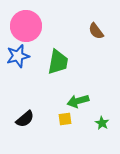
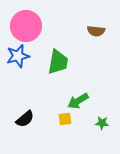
brown semicircle: rotated 48 degrees counterclockwise
green arrow: rotated 15 degrees counterclockwise
green star: rotated 24 degrees counterclockwise
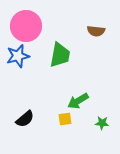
green trapezoid: moved 2 px right, 7 px up
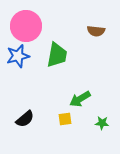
green trapezoid: moved 3 px left
green arrow: moved 2 px right, 2 px up
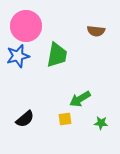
green star: moved 1 px left
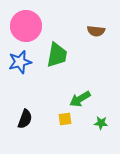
blue star: moved 2 px right, 6 px down
black semicircle: rotated 30 degrees counterclockwise
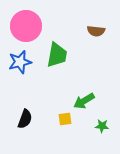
green arrow: moved 4 px right, 2 px down
green star: moved 1 px right, 3 px down
